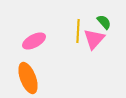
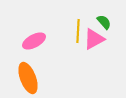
pink triangle: rotated 20 degrees clockwise
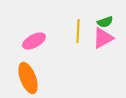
green semicircle: moved 1 px right; rotated 112 degrees clockwise
pink triangle: moved 9 px right, 1 px up
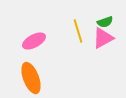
yellow line: rotated 20 degrees counterclockwise
orange ellipse: moved 3 px right
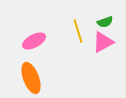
pink triangle: moved 4 px down
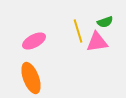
pink triangle: moved 6 px left; rotated 20 degrees clockwise
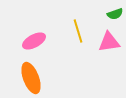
green semicircle: moved 10 px right, 8 px up
pink triangle: moved 12 px right
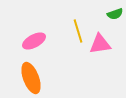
pink triangle: moved 9 px left, 2 px down
